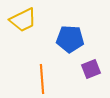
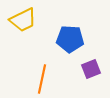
orange line: rotated 16 degrees clockwise
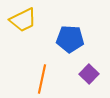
purple square: moved 2 px left, 5 px down; rotated 24 degrees counterclockwise
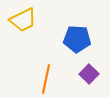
blue pentagon: moved 7 px right
orange line: moved 4 px right
